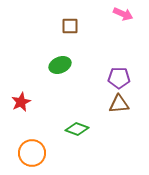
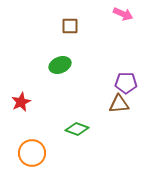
purple pentagon: moved 7 px right, 5 px down
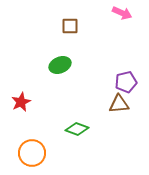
pink arrow: moved 1 px left, 1 px up
purple pentagon: moved 1 px up; rotated 15 degrees counterclockwise
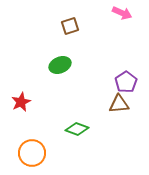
brown square: rotated 18 degrees counterclockwise
purple pentagon: rotated 20 degrees counterclockwise
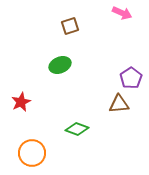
purple pentagon: moved 5 px right, 4 px up
